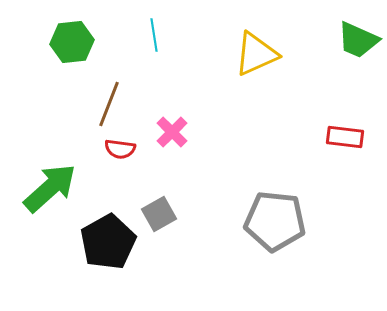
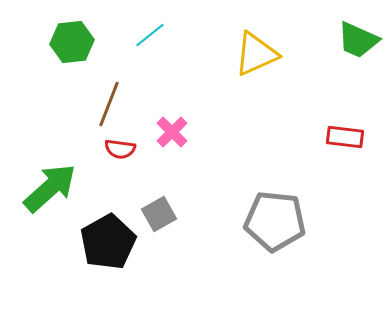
cyan line: moved 4 px left; rotated 60 degrees clockwise
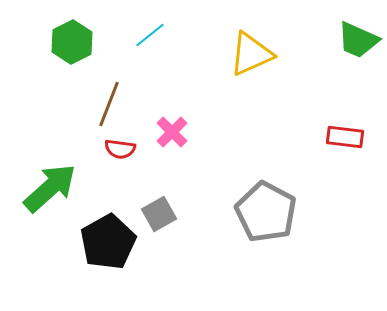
green hexagon: rotated 21 degrees counterclockwise
yellow triangle: moved 5 px left
gray pentagon: moved 9 px left, 9 px up; rotated 22 degrees clockwise
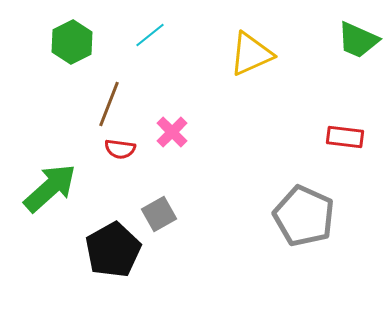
gray pentagon: moved 38 px right, 4 px down; rotated 4 degrees counterclockwise
black pentagon: moved 5 px right, 8 px down
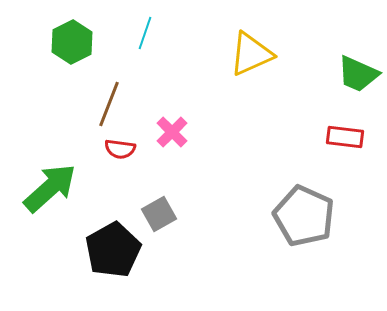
cyan line: moved 5 px left, 2 px up; rotated 32 degrees counterclockwise
green trapezoid: moved 34 px down
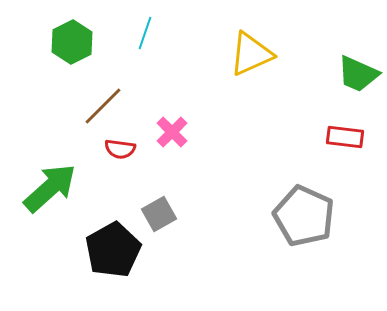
brown line: moved 6 px left, 2 px down; rotated 24 degrees clockwise
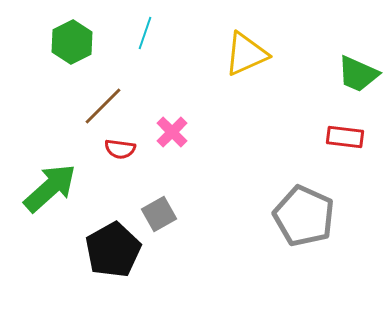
yellow triangle: moved 5 px left
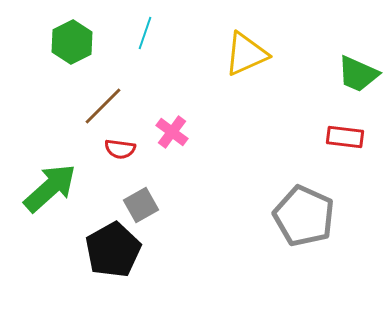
pink cross: rotated 8 degrees counterclockwise
gray square: moved 18 px left, 9 px up
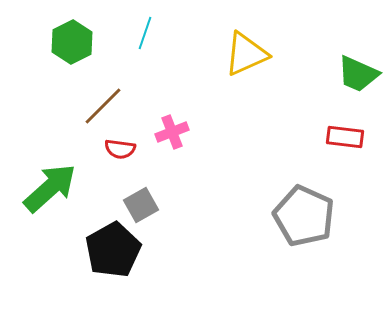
pink cross: rotated 32 degrees clockwise
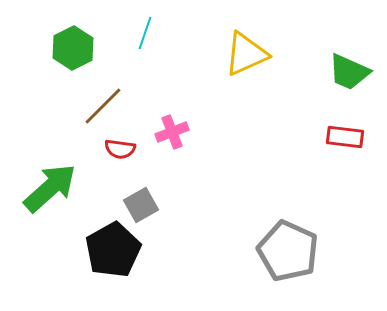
green hexagon: moved 1 px right, 6 px down
green trapezoid: moved 9 px left, 2 px up
gray pentagon: moved 16 px left, 35 px down
